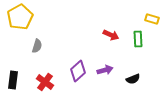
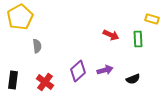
gray semicircle: rotated 24 degrees counterclockwise
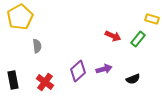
red arrow: moved 2 px right, 1 px down
green rectangle: rotated 42 degrees clockwise
purple arrow: moved 1 px left, 1 px up
black rectangle: rotated 18 degrees counterclockwise
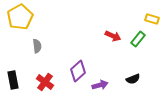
purple arrow: moved 4 px left, 16 px down
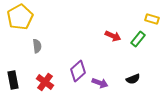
purple arrow: moved 2 px up; rotated 35 degrees clockwise
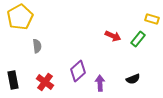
purple arrow: rotated 112 degrees counterclockwise
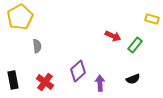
green rectangle: moved 3 px left, 6 px down
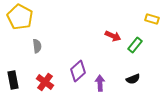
yellow pentagon: rotated 15 degrees counterclockwise
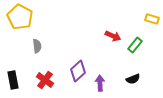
red cross: moved 2 px up
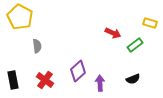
yellow rectangle: moved 2 px left, 4 px down
red arrow: moved 3 px up
green rectangle: rotated 14 degrees clockwise
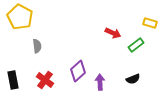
green rectangle: moved 1 px right
purple arrow: moved 1 px up
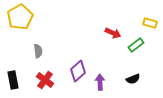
yellow pentagon: rotated 15 degrees clockwise
gray semicircle: moved 1 px right, 5 px down
